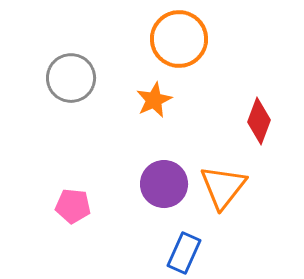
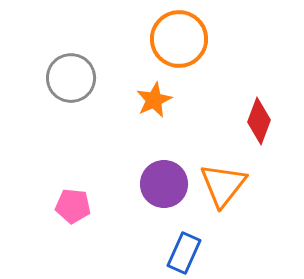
orange triangle: moved 2 px up
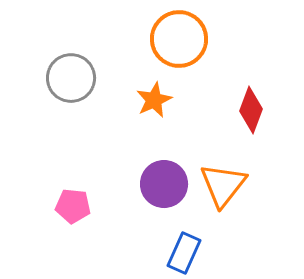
red diamond: moved 8 px left, 11 px up
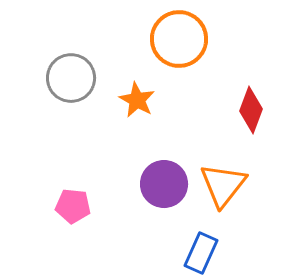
orange star: moved 17 px left; rotated 18 degrees counterclockwise
blue rectangle: moved 17 px right
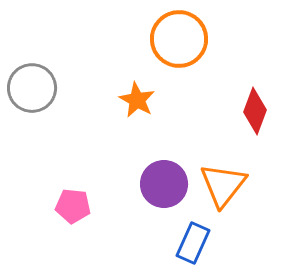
gray circle: moved 39 px left, 10 px down
red diamond: moved 4 px right, 1 px down
blue rectangle: moved 8 px left, 10 px up
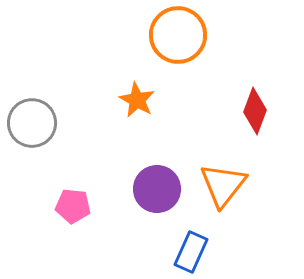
orange circle: moved 1 px left, 4 px up
gray circle: moved 35 px down
purple circle: moved 7 px left, 5 px down
blue rectangle: moved 2 px left, 9 px down
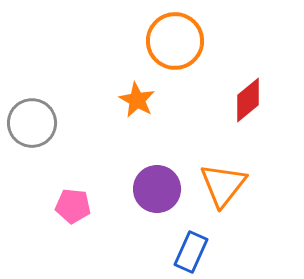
orange circle: moved 3 px left, 6 px down
red diamond: moved 7 px left, 11 px up; rotated 30 degrees clockwise
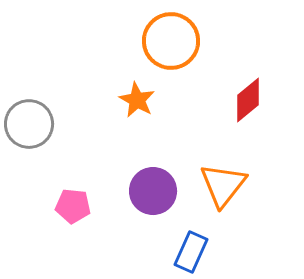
orange circle: moved 4 px left
gray circle: moved 3 px left, 1 px down
purple circle: moved 4 px left, 2 px down
